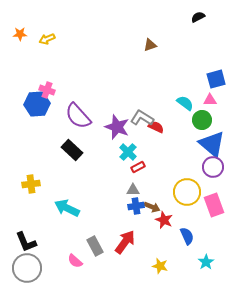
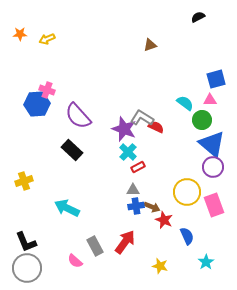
purple star: moved 7 px right, 2 px down
yellow cross: moved 7 px left, 3 px up; rotated 12 degrees counterclockwise
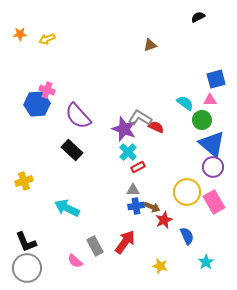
gray L-shape: moved 2 px left
pink rectangle: moved 3 px up; rotated 10 degrees counterclockwise
red star: rotated 24 degrees clockwise
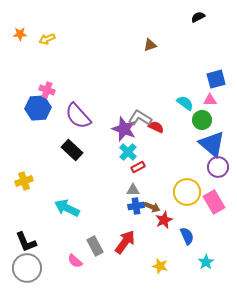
blue hexagon: moved 1 px right, 4 px down
purple circle: moved 5 px right
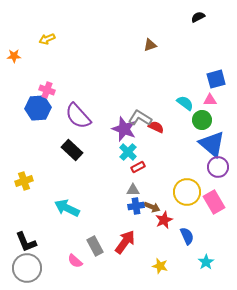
orange star: moved 6 px left, 22 px down
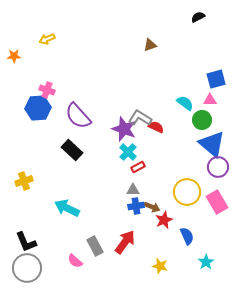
pink rectangle: moved 3 px right
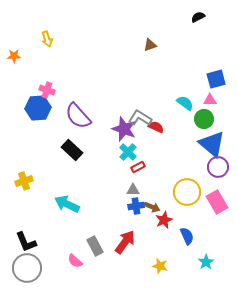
yellow arrow: rotated 84 degrees counterclockwise
green circle: moved 2 px right, 1 px up
cyan arrow: moved 4 px up
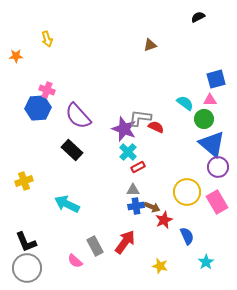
orange star: moved 2 px right
gray L-shape: rotated 25 degrees counterclockwise
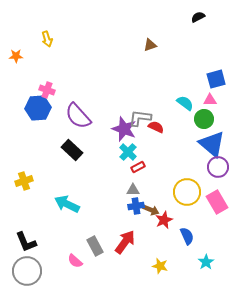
brown arrow: moved 1 px left, 3 px down
gray circle: moved 3 px down
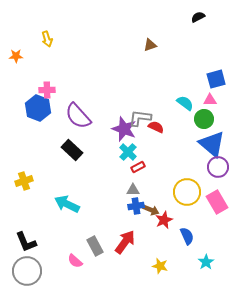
pink cross: rotated 21 degrees counterclockwise
blue hexagon: rotated 25 degrees clockwise
